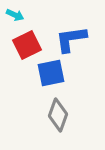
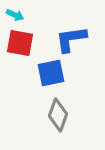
red square: moved 7 px left, 2 px up; rotated 36 degrees clockwise
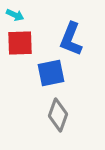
blue L-shape: rotated 60 degrees counterclockwise
red square: rotated 12 degrees counterclockwise
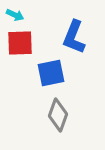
blue L-shape: moved 3 px right, 2 px up
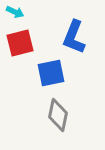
cyan arrow: moved 3 px up
red square: rotated 12 degrees counterclockwise
gray diamond: rotated 8 degrees counterclockwise
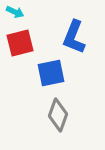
gray diamond: rotated 8 degrees clockwise
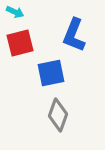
blue L-shape: moved 2 px up
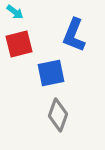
cyan arrow: rotated 12 degrees clockwise
red square: moved 1 px left, 1 px down
